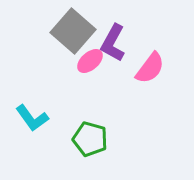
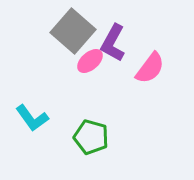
green pentagon: moved 1 px right, 2 px up
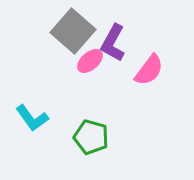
pink semicircle: moved 1 px left, 2 px down
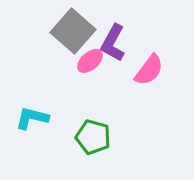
cyan L-shape: rotated 140 degrees clockwise
green pentagon: moved 2 px right
